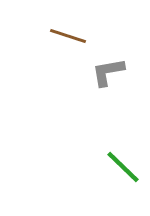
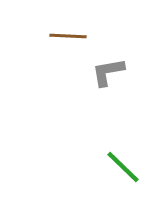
brown line: rotated 15 degrees counterclockwise
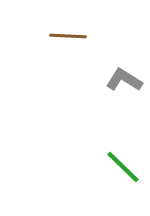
gray L-shape: moved 16 px right, 8 px down; rotated 42 degrees clockwise
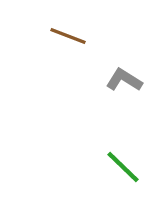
brown line: rotated 18 degrees clockwise
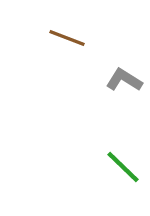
brown line: moved 1 px left, 2 px down
